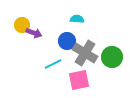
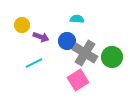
purple arrow: moved 7 px right, 4 px down
cyan line: moved 19 px left, 1 px up
pink square: moved 1 px left; rotated 20 degrees counterclockwise
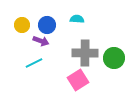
purple arrow: moved 4 px down
blue circle: moved 20 px left, 16 px up
gray cross: rotated 30 degrees counterclockwise
green circle: moved 2 px right, 1 px down
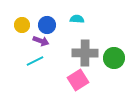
cyan line: moved 1 px right, 2 px up
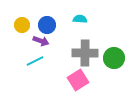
cyan semicircle: moved 3 px right
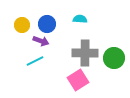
blue circle: moved 1 px up
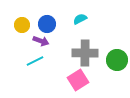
cyan semicircle: rotated 32 degrees counterclockwise
green circle: moved 3 px right, 2 px down
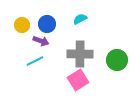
gray cross: moved 5 px left, 1 px down
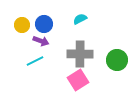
blue circle: moved 3 px left
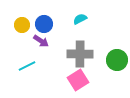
purple arrow: rotated 14 degrees clockwise
cyan line: moved 8 px left, 5 px down
